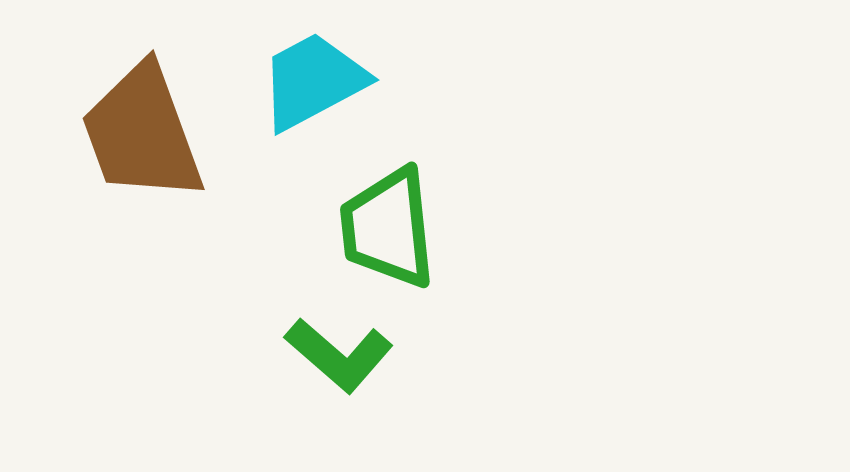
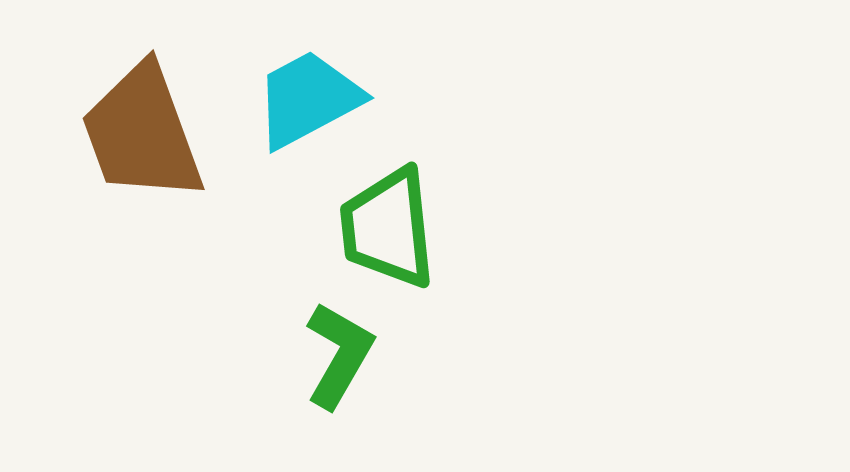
cyan trapezoid: moved 5 px left, 18 px down
green L-shape: rotated 101 degrees counterclockwise
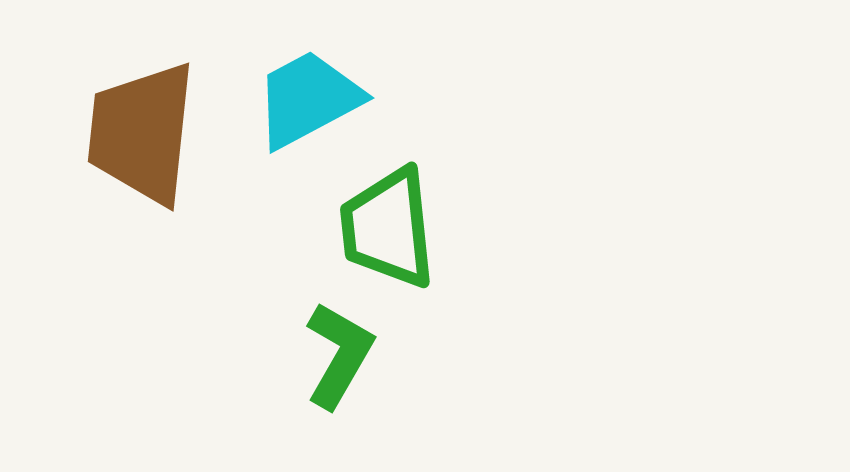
brown trapezoid: rotated 26 degrees clockwise
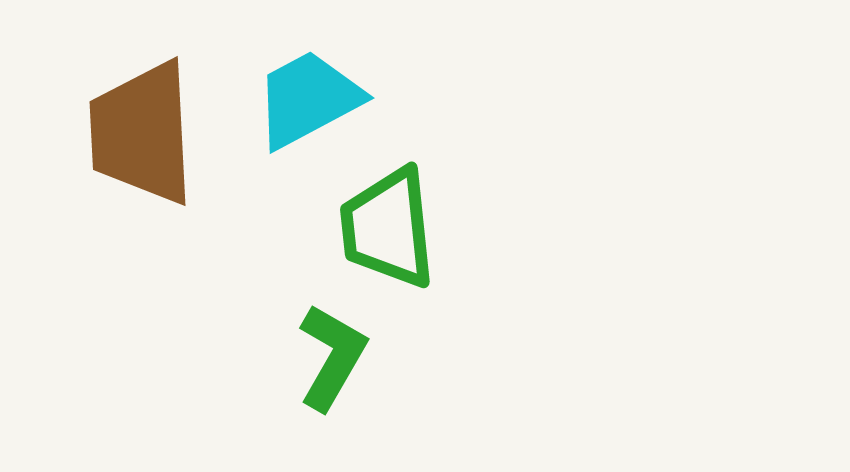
brown trapezoid: rotated 9 degrees counterclockwise
green L-shape: moved 7 px left, 2 px down
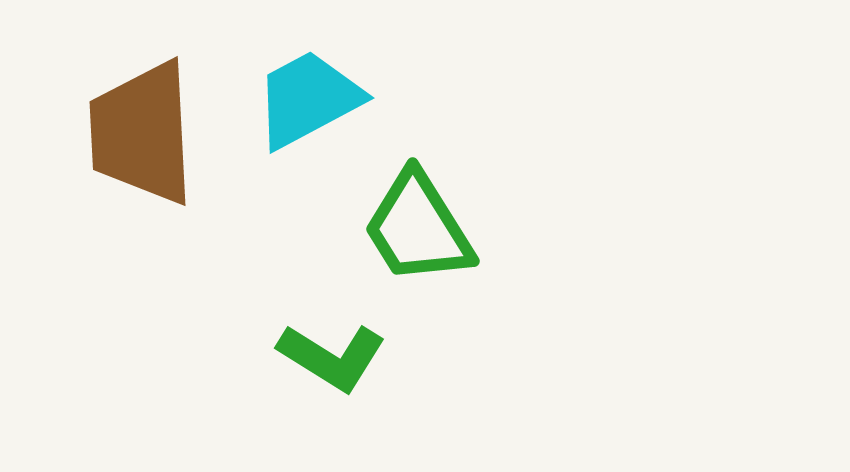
green trapezoid: moved 30 px right; rotated 26 degrees counterclockwise
green L-shape: rotated 92 degrees clockwise
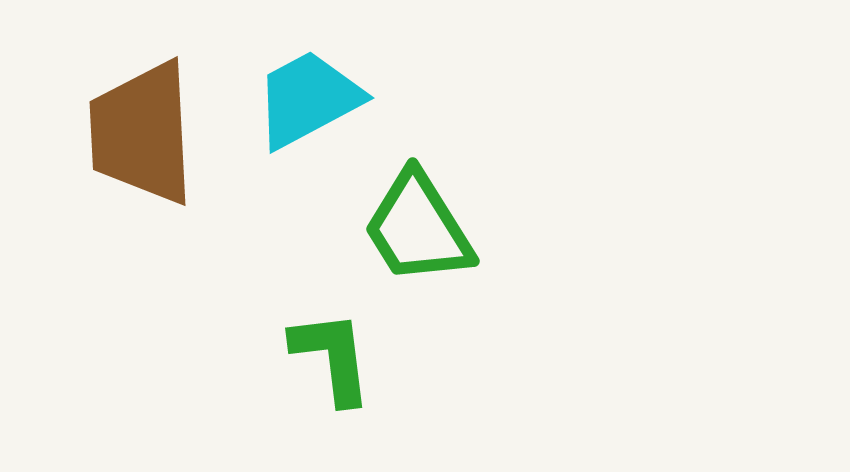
green L-shape: rotated 129 degrees counterclockwise
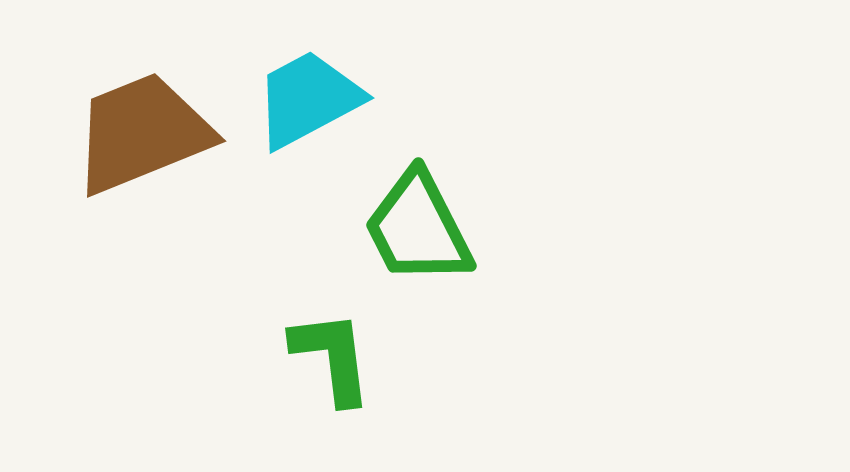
brown trapezoid: rotated 71 degrees clockwise
green trapezoid: rotated 5 degrees clockwise
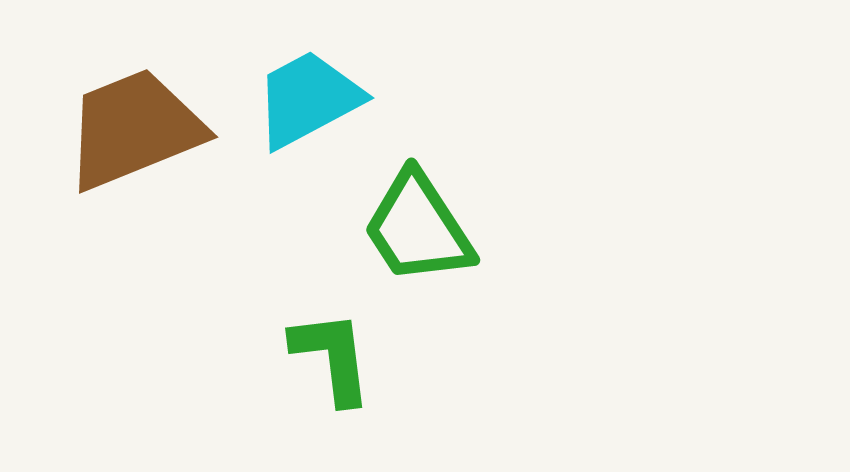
brown trapezoid: moved 8 px left, 4 px up
green trapezoid: rotated 6 degrees counterclockwise
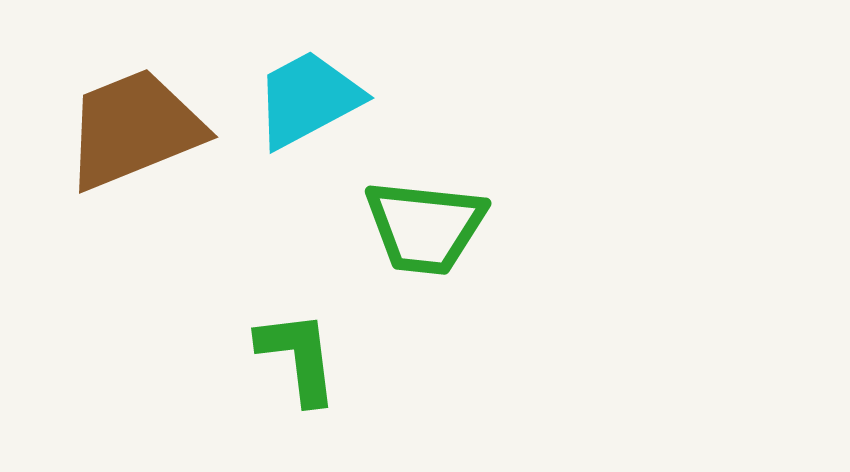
green trapezoid: moved 7 px right, 1 px up; rotated 51 degrees counterclockwise
green L-shape: moved 34 px left
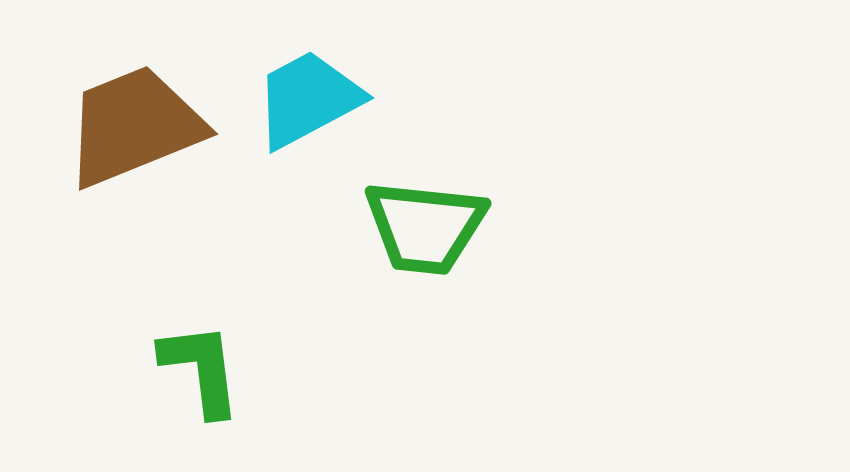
brown trapezoid: moved 3 px up
green L-shape: moved 97 px left, 12 px down
